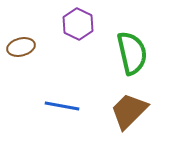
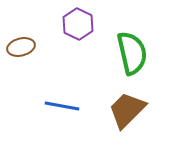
brown trapezoid: moved 2 px left, 1 px up
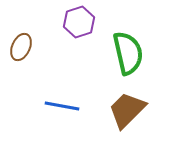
purple hexagon: moved 1 px right, 2 px up; rotated 16 degrees clockwise
brown ellipse: rotated 52 degrees counterclockwise
green semicircle: moved 4 px left
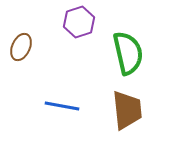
brown trapezoid: rotated 129 degrees clockwise
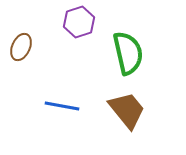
brown trapezoid: rotated 33 degrees counterclockwise
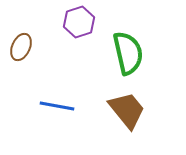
blue line: moved 5 px left
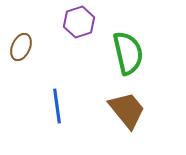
blue line: rotated 72 degrees clockwise
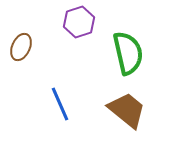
blue line: moved 3 px right, 2 px up; rotated 16 degrees counterclockwise
brown trapezoid: rotated 12 degrees counterclockwise
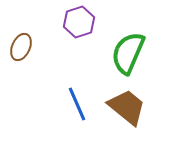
green semicircle: rotated 144 degrees counterclockwise
blue line: moved 17 px right
brown trapezoid: moved 3 px up
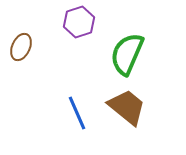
green semicircle: moved 1 px left, 1 px down
blue line: moved 9 px down
